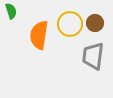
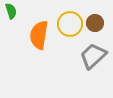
gray trapezoid: rotated 40 degrees clockwise
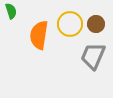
brown circle: moved 1 px right, 1 px down
gray trapezoid: rotated 24 degrees counterclockwise
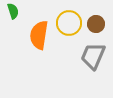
green semicircle: moved 2 px right
yellow circle: moved 1 px left, 1 px up
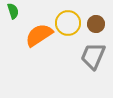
yellow circle: moved 1 px left
orange semicircle: rotated 48 degrees clockwise
